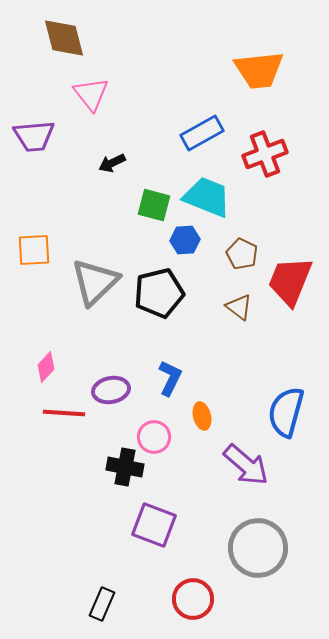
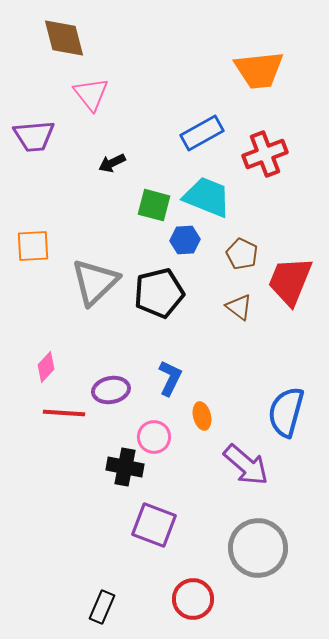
orange square: moved 1 px left, 4 px up
black rectangle: moved 3 px down
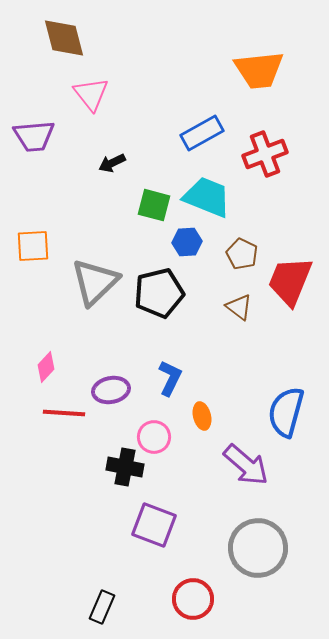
blue hexagon: moved 2 px right, 2 px down
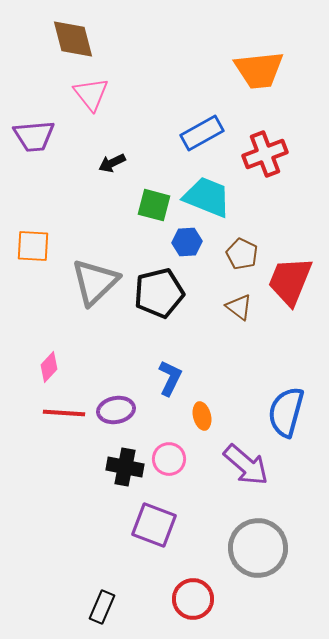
brown diamond: moved 9 px right, 1 px down
orange square: rotated 6 degrees clockwise
pink diamond: moved 3 px right
purple ellipse: moved 5 px right, 20 px down
pink circle: moved 15 px right, 22 px down
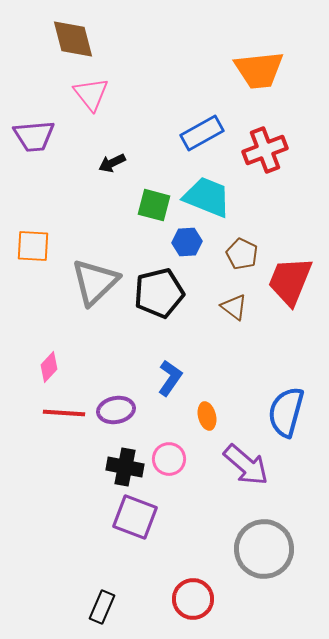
red cross: moved 4 px up
brown triangle: moved 5 px left
blue L-shape: rotated 9 degrees clockwise
orange ellipse: moved 5 px right
purple square: moved 19 px left, 8 px up
gray circle: moved 6 px right, 1 px down
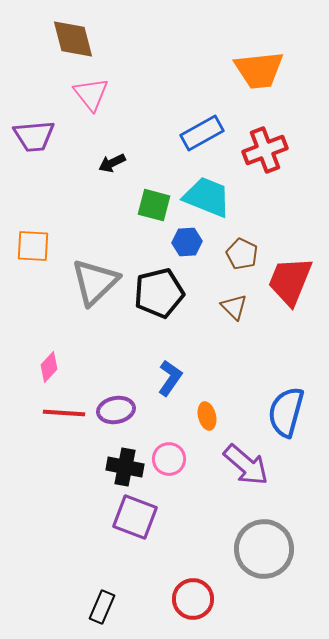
brown triangle: rotated 8 degrees clockwise
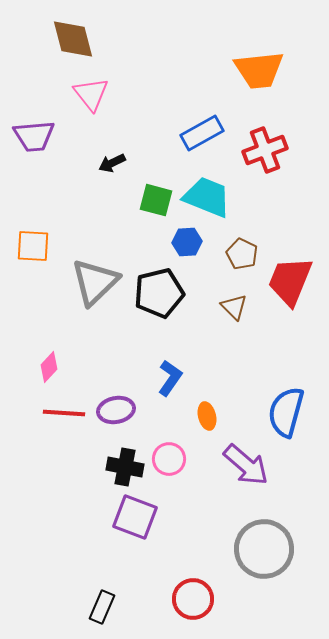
green square: moved 2 px right, 5 px up
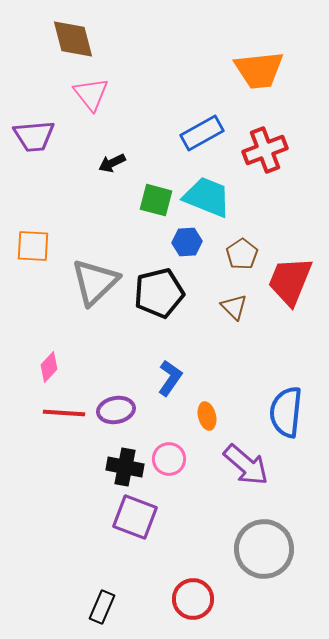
brown pentagon: rotated 12 degrees clockwise
blue semicircle: rotated 9 degrees counterclockwise
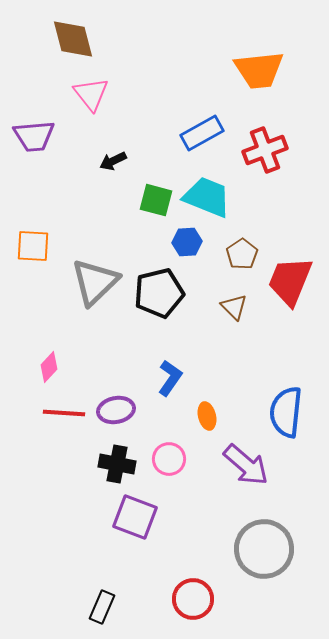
black arrow: moved 1 px right, 2 px up
black cross: moved 8 px left, 3 px up
